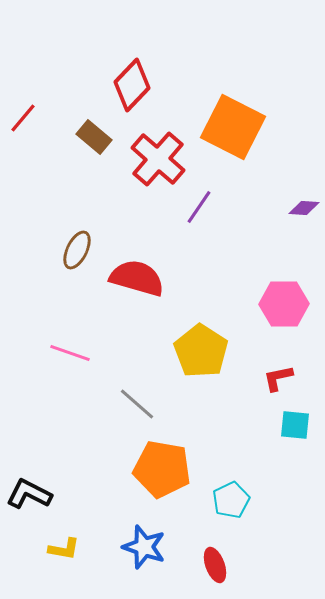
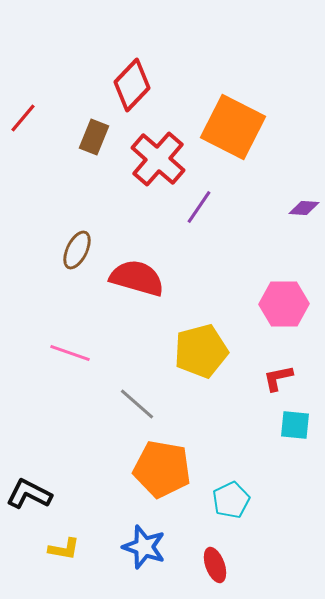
brown rectangle: rotated 72 degrees clockwise
yellow pentagon: rotated 24 degrees clockwise
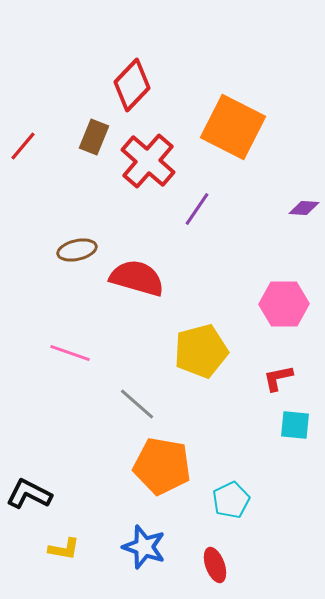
red line: moved 28 px down
red cross: moved 10 px left, 2 px down
purple line: moved 2 px left, 2 px down
brown ellipse: rotated 51 degrees clockwise
orange pentagon: moved 3 px up
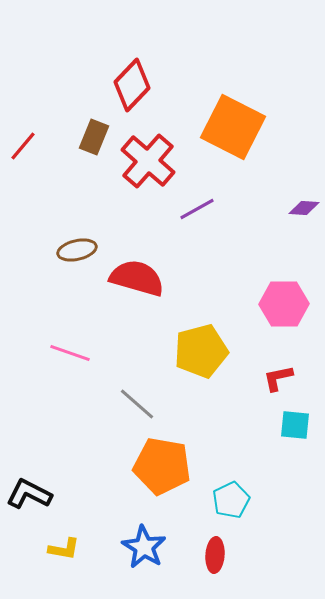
purple line: rotated 27 degrees clockwise
blue star: rotated 12 degrees clockwise
red ellipse: moved 10 px up; rotated 24 degrees clockwise
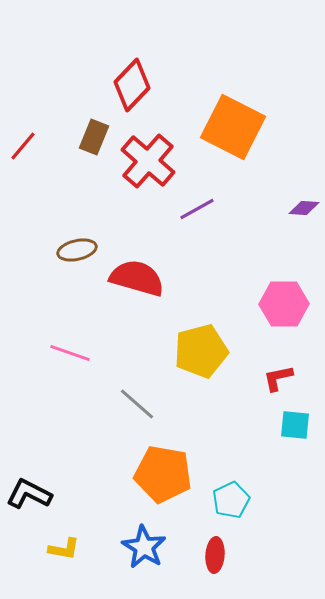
orange pentagon: moved 1 px right, 8 px down
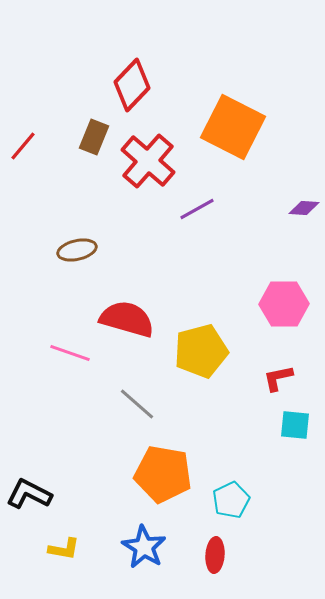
red semicircle: moved 10 px left, 41 px down
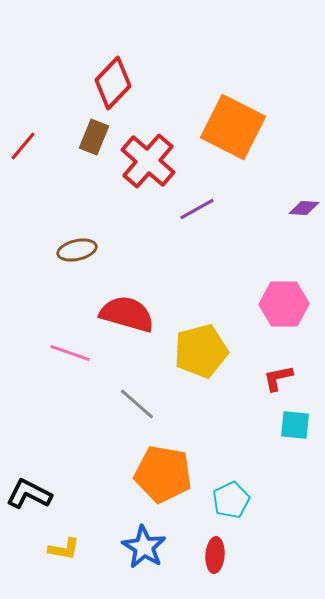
red diamond: moved 19 px left, 2 px up
red semicircle: moved 5 px up
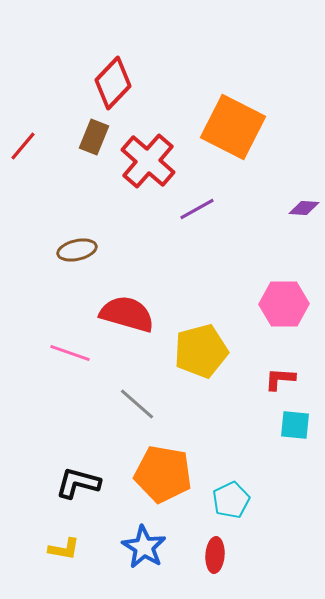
red L-shape: moved 2 px right, 1 px down; rotated 16 degrees clockwise
black L-shape: moved 49 px right, 11 px up; rotated 12 degrees counterclockwise
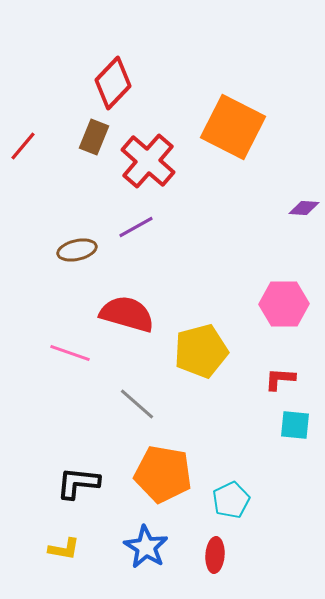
purple line: moved 61 px left, 18 px down
black L-shape: rotated 9 degrees counterclockwise
blue star: moved 2 px right
